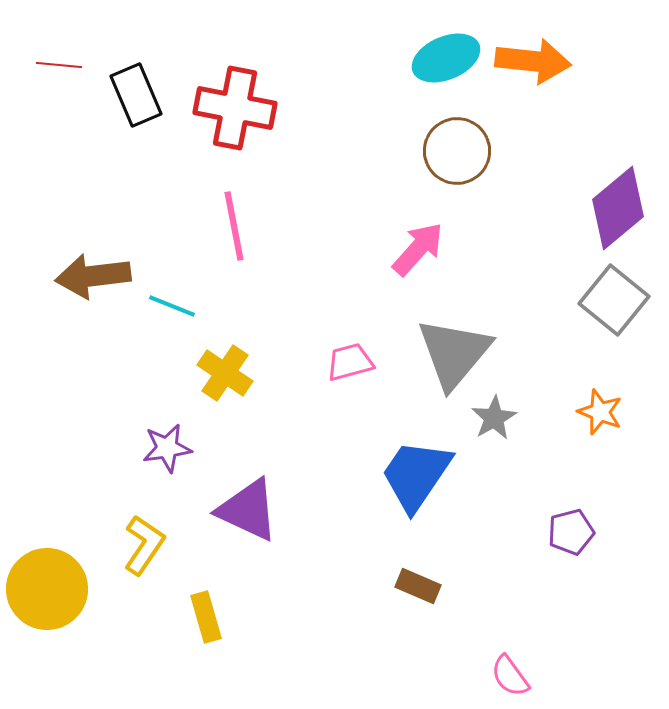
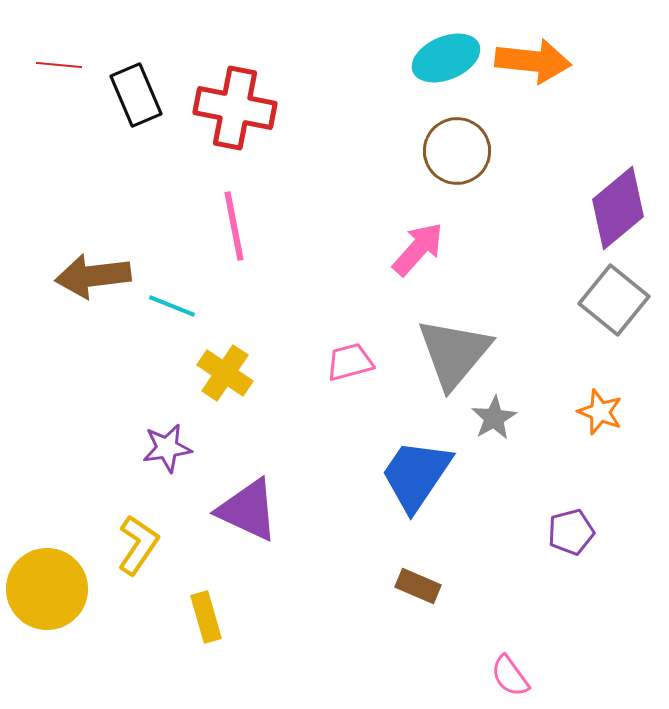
yellow L-shape: moved 6 px left
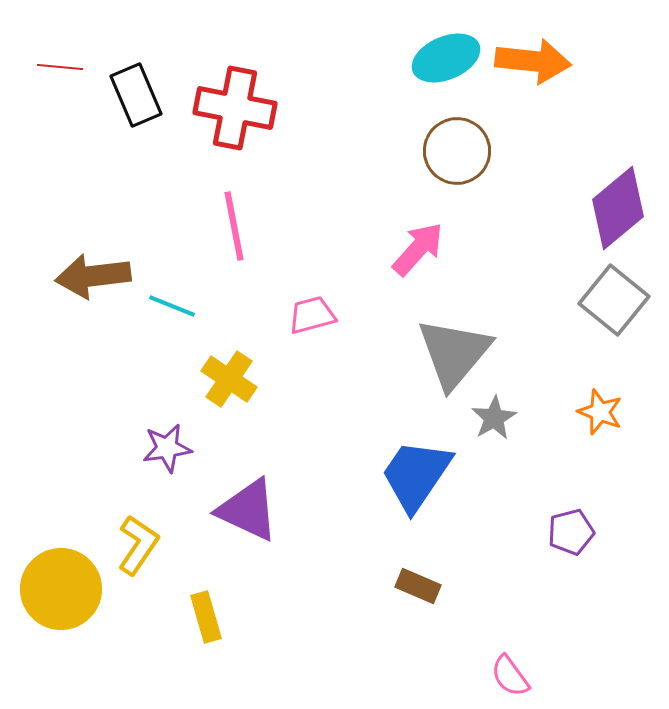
red line: moved 1 px right, 2 px down
pink trapezoid: moved 38 px left, 47 px up
yellow cross: moved 4 px right, 6 px down
yellow circle: moved 14 px right
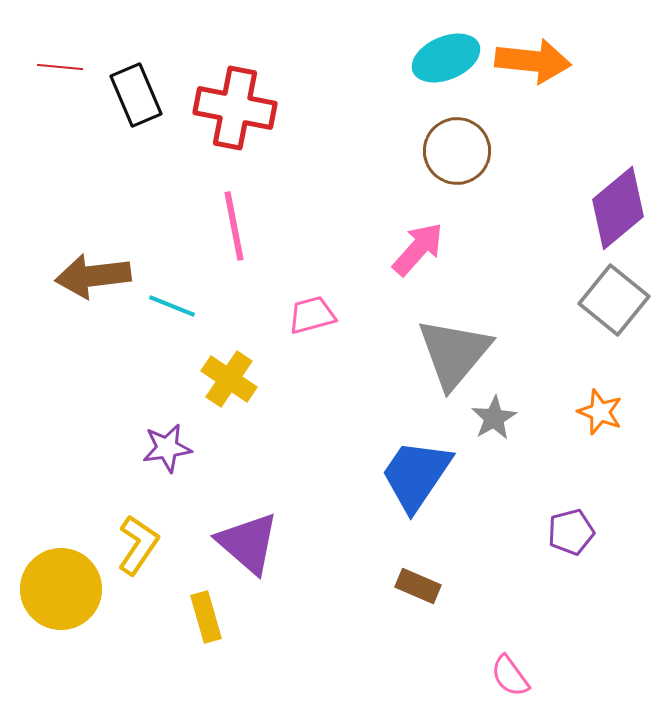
purple triangle: moved 33 px down; rotated 16 degrees clockwise
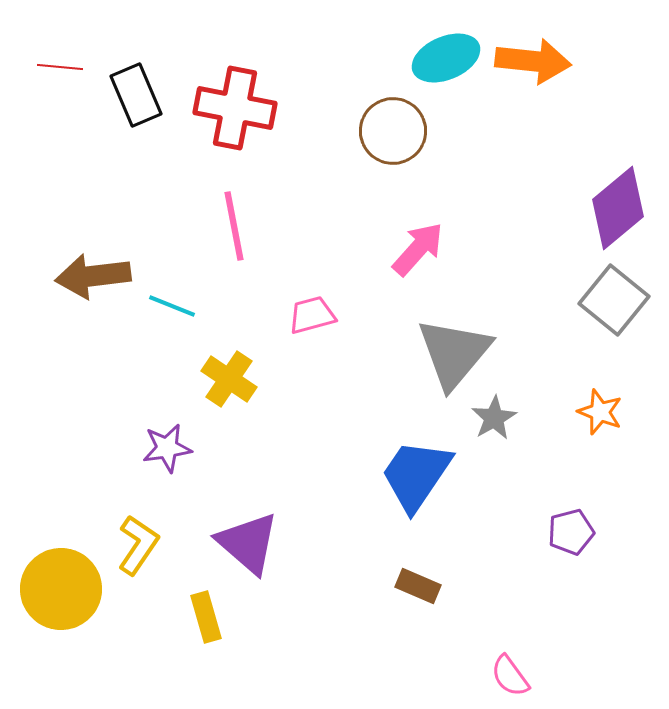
brown circle: moved 64 px left, 20 px up
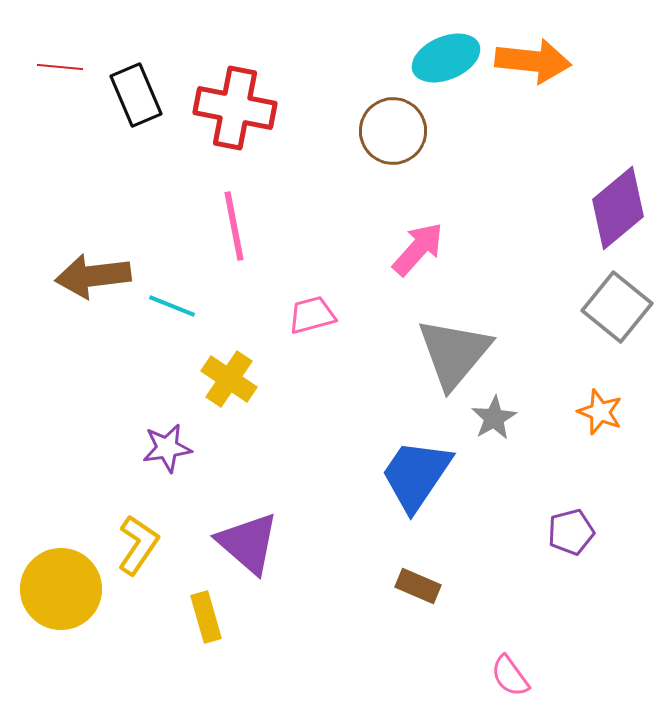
gray square: moved 3 px right, 7 px down
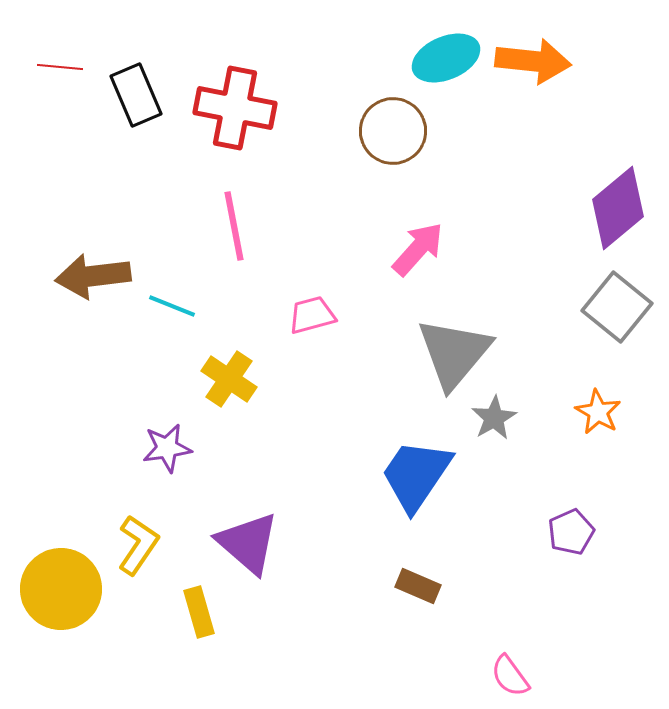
orange star: moved 2 px left; rotated 9 degrees clockwise
purple pentagon: rotated 9 degrees counterclockwise
yellow rectangle: moved 7 px left, 5 px up
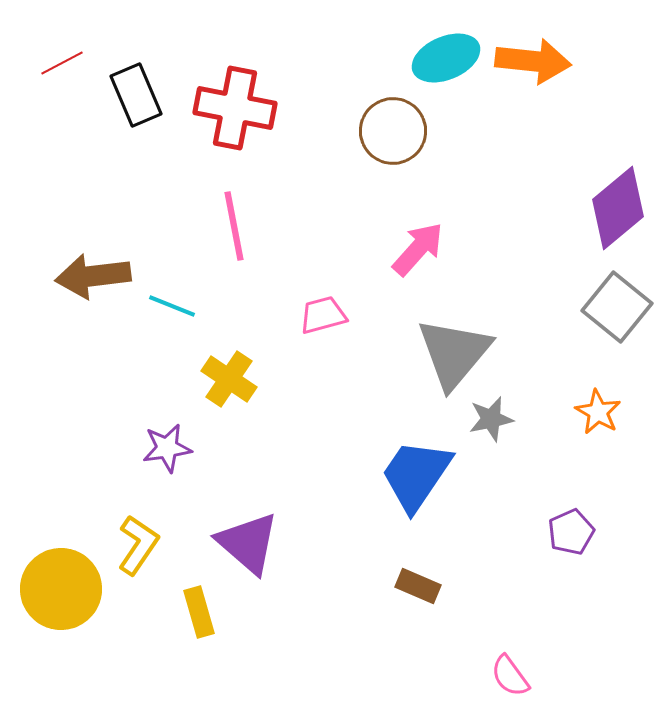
red line: moved 2 px right, 4 px up; rotated 33 degrees counterclockwise
pink trapezoid: moved 11 px right
gray star: moved 3 px left, 1 px down; rotated 18 degrees clockwise
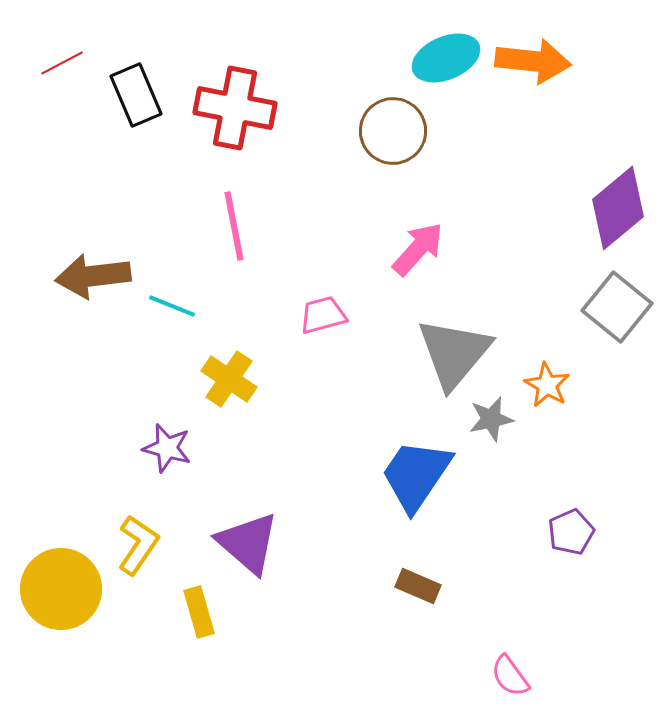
orange star: moved 51 px left, 27 px up
purple star: rotated 24 degrees clockwise
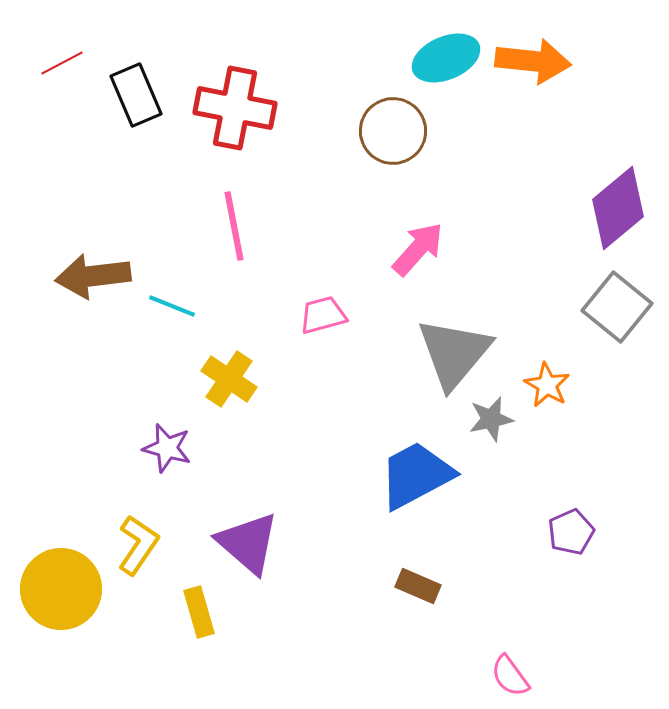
blue trapezoid: rotated 28 degrees clockwise
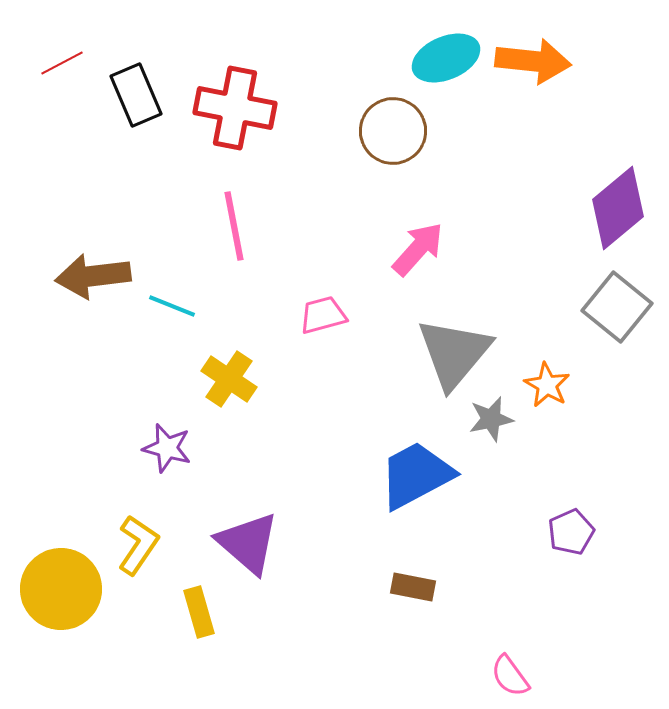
brown rectangle: moved 5 px left, 1 px down; rotated 12 degrees counterclockwise
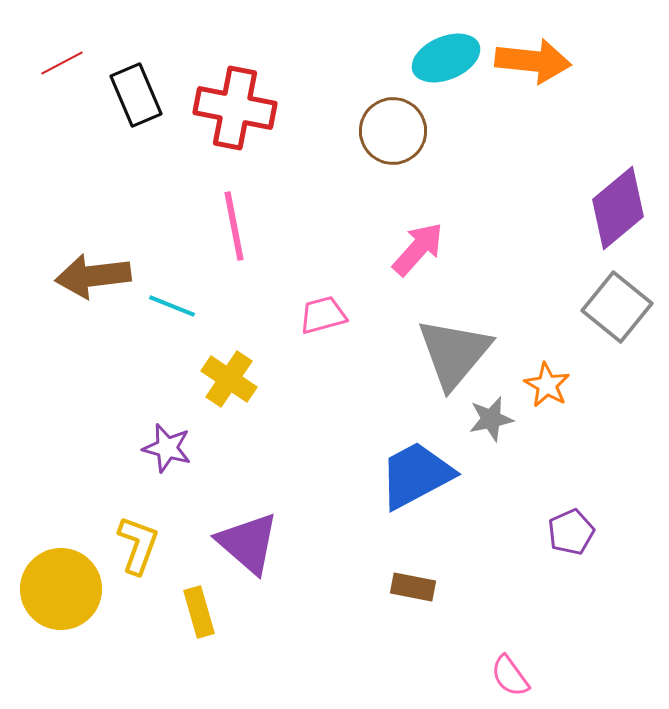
yellow L-shape: rotated 14 degrees counterclockwise
